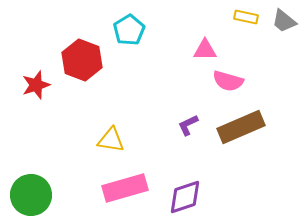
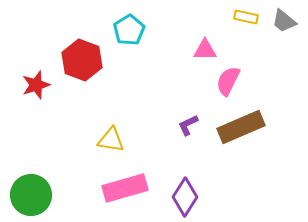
pink semicircle: rotated 100 degrees clockwise
purple diamond: rotated 39 degrees counterclockwise
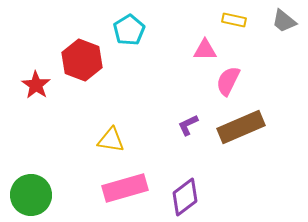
yellow rectangle: moved 12 px left, 3 px down
red star: rotated 20 degrees counterclockwise
purple diamond: rotated 21 degrees clockwise
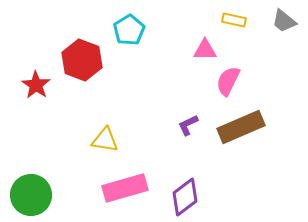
yellow triangle: moved 6 px left
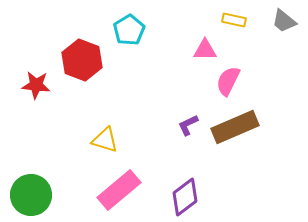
red star: rotated 28 degrees counterclockwise
brown rectangle: moved 6 px left
yellow triangle: rotated 8 degrees clockwise
pink rectangle: moved 6 px left, 2 px down; rotated 24 degrees counterclockwise
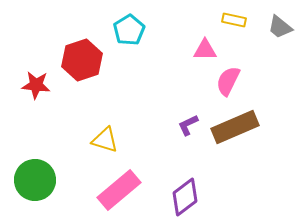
gray trapezoid: moved 4 px left, 6 px down
red hexagon: rotated 21 degrees clockwise
green circle: moved 4 px right, 15 px up
